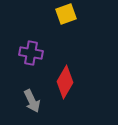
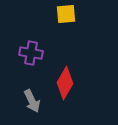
yellow square: rotated 15 degrees clockwise
red diamond: moved 1 px down
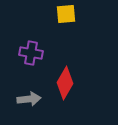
gray arrow: moved 3 px left, 2 px up; rotated 70 degrees counterclockwise
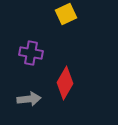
yellow square: rotated 20 degrees counterclockwise
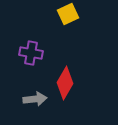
yellow square: moved 2 px right
gray arrow: moved 6 px right
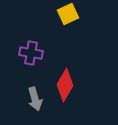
red diamond: moved 2 px down
gray arrow: rotated 80 degrees clockwise
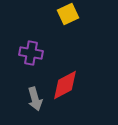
red diamond: rotated 32 degrees clockwise
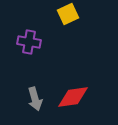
purple cross: moved 2 px left, 11 px up
red diamond: moved 8 px right, 12 px down; rotated 20 degrees clockwise
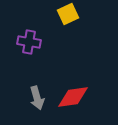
gray arrow: moved 2 px right, 1 px up
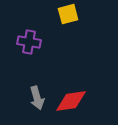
yellow square: rotated 10 degrees clockwise
red diamond: moved 2 px left, 4 px down
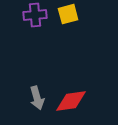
purple cross: moved 6 px right, 27 px up; rotated 15 degrees counterclockwise
